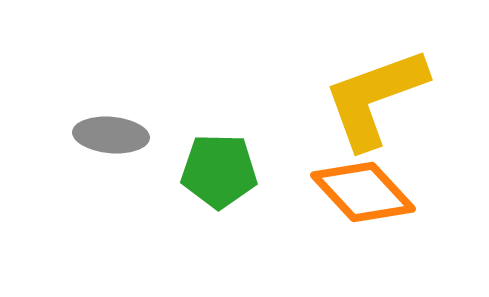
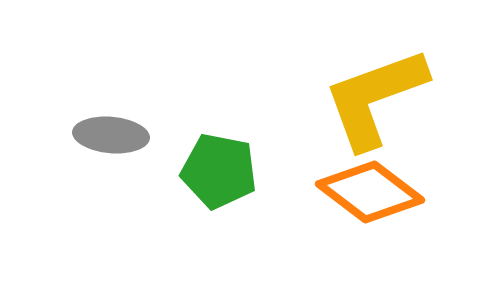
green pentagon: rotated 10 degrees clockwise
orange diamond: moved 7 px right; rotated 10 degrees counterclockwise
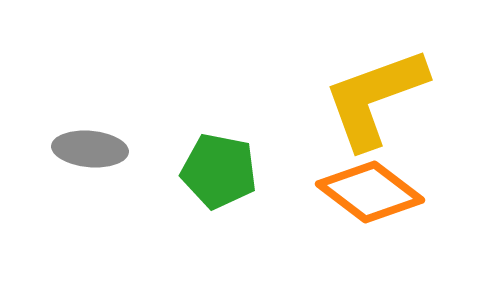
gray ellipse: moved 21 px left, 14 px down
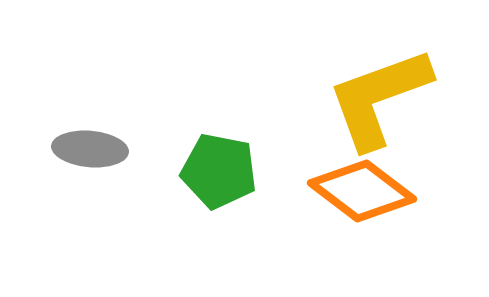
yellow L-shape: moved 4 px right
orange diamond: moved 8 px left, 1 px up
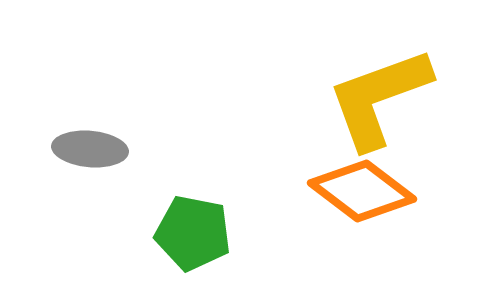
green pentagon: moved 26 px left, 62 px down
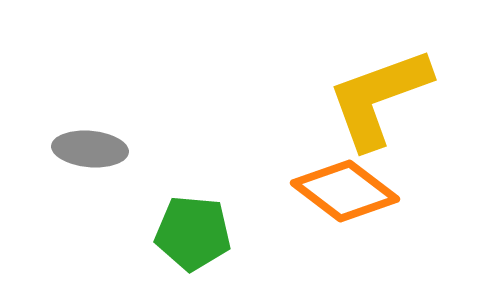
orange diamond: moved 17 px left
green pentagon: rotated 6 degrees counterclockwise
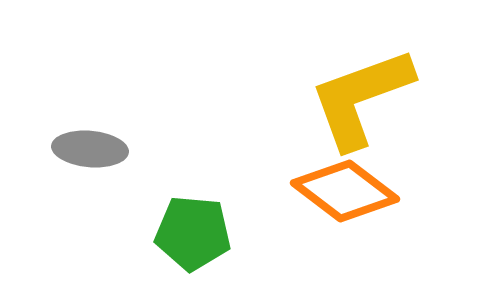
yellow L-shape: moved 18 px left
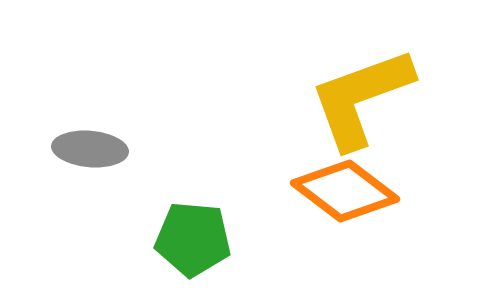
green pentagon: moved 6 px down
